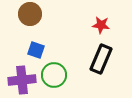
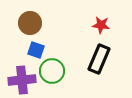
brown circle: moved 9 px down
black rectangle: moved 2 px left
green circle: moved 2 px left, 4 px up
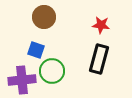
brown circle: moved 14 px right, 6 px up
black rectangle: rotated 8 degrees counterclockwise
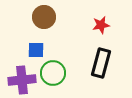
red star: rotated 18 degrees counterclockwise
blue square: rotated 18 degrees counterclockwise
black rectangle: moved 2 px right, 4 px down
green circle: moved 1 px right, 2 px down
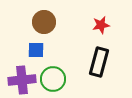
brown circle: moved 5 px down
black rectangle: moved 2 px left, 1 px up
green circle: moved 6 px down
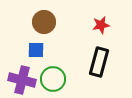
purple cross: rotated 20 degrees clockwise
